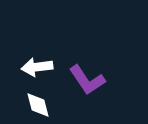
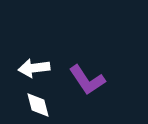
white arrow: moved 3 px left, 1 px down
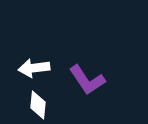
white diamond: rotated 20 degrees clockwise
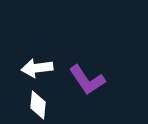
white arrow: moved 3 px right
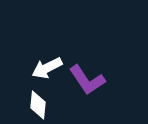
white arrow: moved 10 px right; rotated 20 degrees counterclockwise
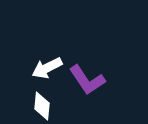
white diamond: moved 4 px right, 1 px down
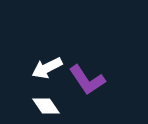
white diamond: moved 4 px right; rotated 40 degrees counterclockwise
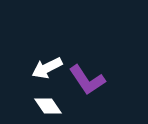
white diamond: moved 2 px right
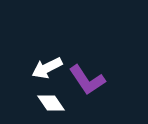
white diamond: moved 3 px right, 3 px up
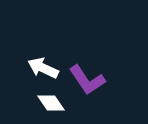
white arrow: moved 4 px left; rotated 52 degrees clockwise
